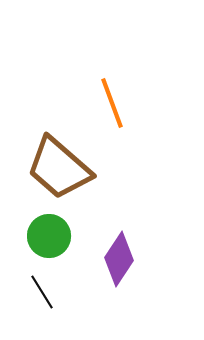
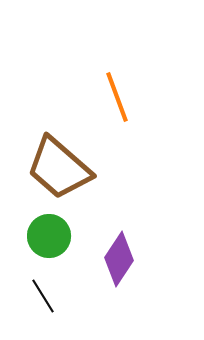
orange line: moved 5 px right, 6 px up
black line: moved 1 px right, 4 px down
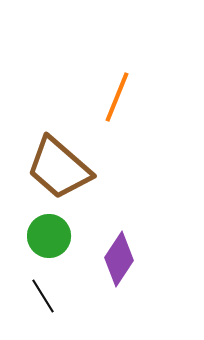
orange line: rotated 42 degrees clockwise
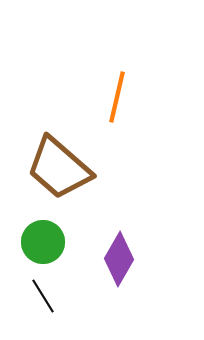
orange line: rotated 9 degrees counterclockwise
green circle: moved 6 px left, 6 px down
purple diamond: rotated 4 degrees counterclockwise
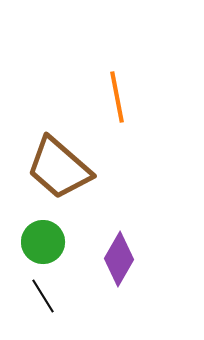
orange line: rotated 24 degrees counterclockwise
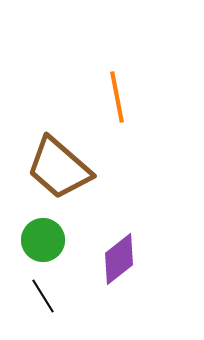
green circle: moved 2 px up
purple diamond: rotated 22 degrees clockwise
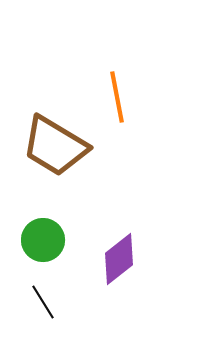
brown trapezoid: moved 4 px left, 22 px up; rotated 10 degrees counterclockwise
black line: moved 6 px down
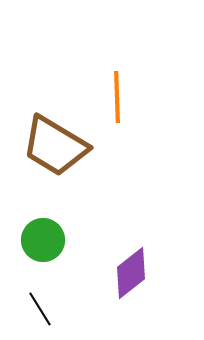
orange line: rotated 9 degrees clockwise
purple diamond: moved 12 px right, 14 px down
black line: moved 3 px left, 7 px down
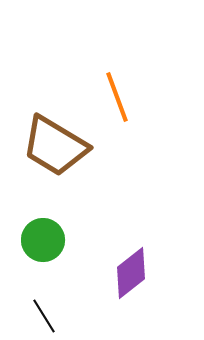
orange line: rotated 18 degrees counterclockwise
black line: moved 4 px right, 7 px down
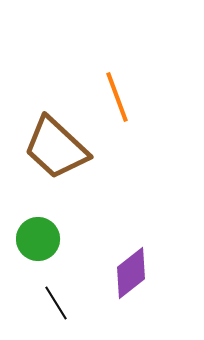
brown trapezoid: moved 1 px right, 2 px down; rotated 12 degrees clockwise
green circle: moved 5 px left, 1 px up
black line: moved 12 px right, 13 px up
